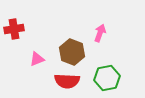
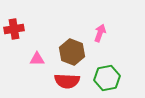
pink triangle: rotated 21 degrees clockwise
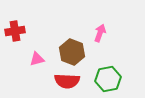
red cross: moved 1 px right, 2 px down
pink triangle: rotated 14 degrees counterclockwise
green hexagon: moved 1 px right, 1 px down
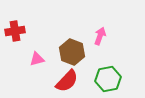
pink arrow: moved 3 px down
red semicircle: rotated 50 degrees counterclockwise
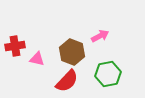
red cross: moved 15 px down
pink arrow: rotated 42 degrees clockwise
pink triangle: rotated 28 degrees clockwise
green hexagon: moved 5 px up
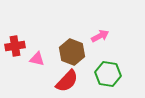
green hexagon: rotated 20 degrees clockwise
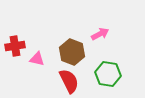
pink arrow: moved 2 px up
red semicircle: moved 2 px right; rotated 70 degrees counterclockwise
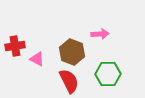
pink arrow: rotated 24 degrees clockwise
pink triangle: rotated 14 degrees clockwise
green hexagon: rotated 10 degrees counterclockwise
